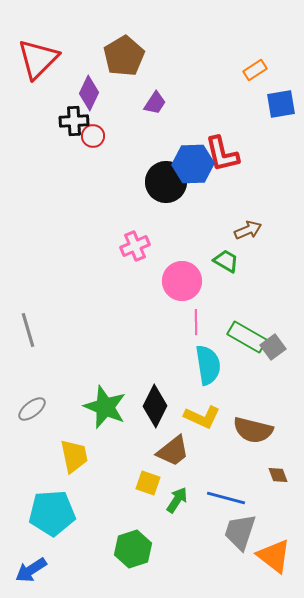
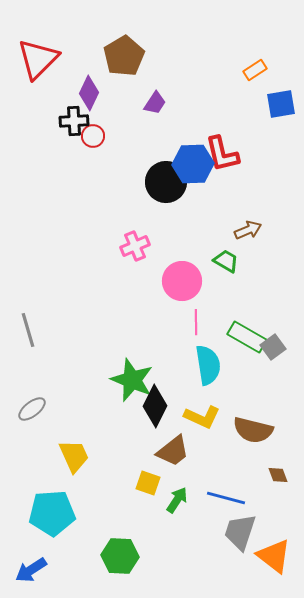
green star: moved 27 px right, 27 px up
yellow trapezoid: rotated 12 degrees counterclockwise
green hexagon: moved 13 px left, 7 px down; rotated 21 degrees clockwise
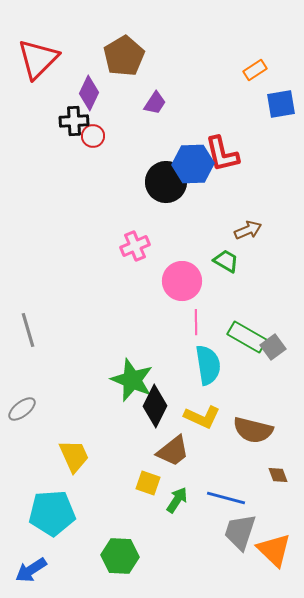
gray ellipse: moved 10 px left
orange triangle: moved 6 px up; rotated 6 degrees clockwise
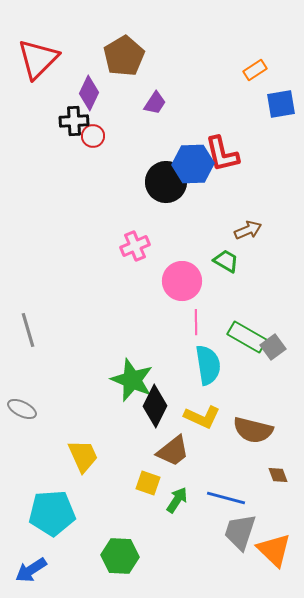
gray ellipse: rotated 64 degrees clockwise
yellow trapezoid: moved 9 px right
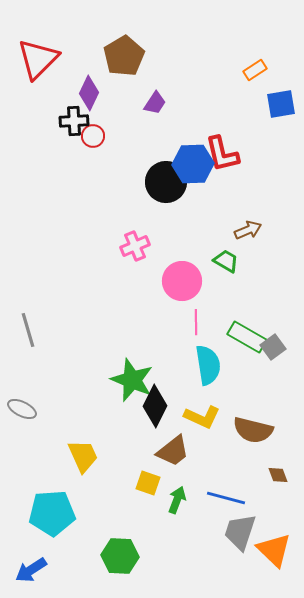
green arrow: rotated 12 degrees counterclockwise
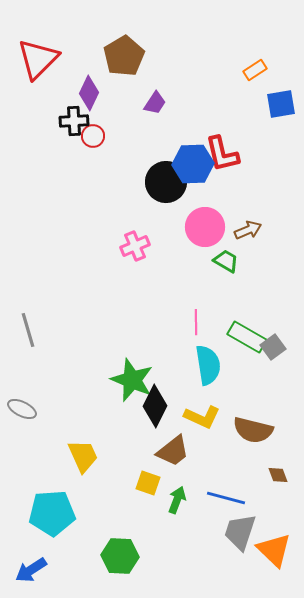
pink circle: moved 23 px right, 54 px up
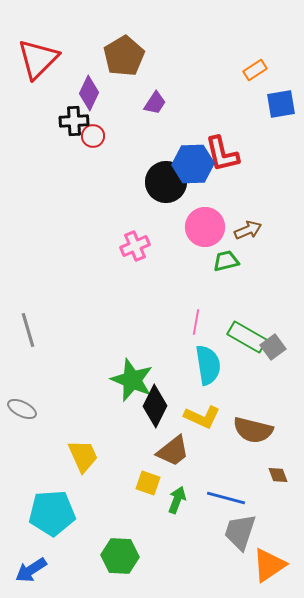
green trapezoid: rotated 44 degrees counterclockwise
pink line: rotated 10 degrees clockwise
orange triangle: moved 5 px left, 15 px down; rotated 42 degrees clockwise
